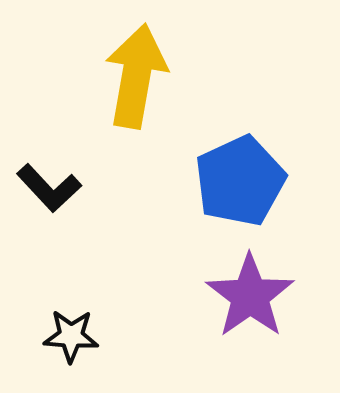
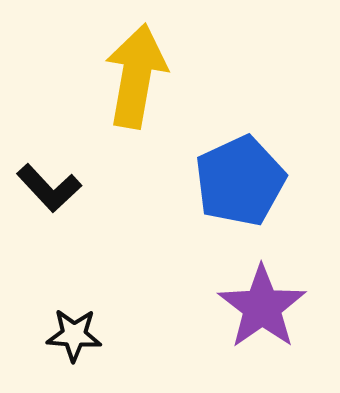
purple star: moved 12 px right, 11 px down
black star: moved 3 px right, 1 px up
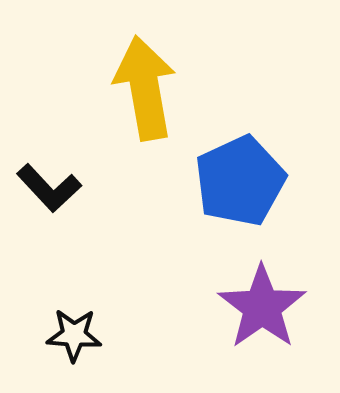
yellow arrow: moved 9 px right, 12 px down; rotated 20 degrees counterclockwise
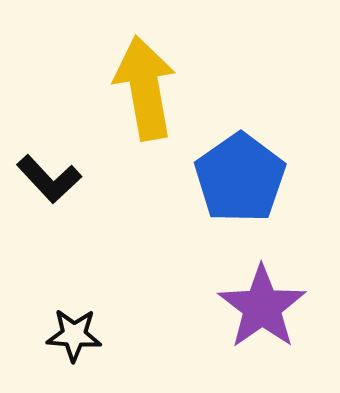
blue pentagon: moved 3 px up; rotated 10 degrees counterclockwise
black L-shape: moved 9 px up
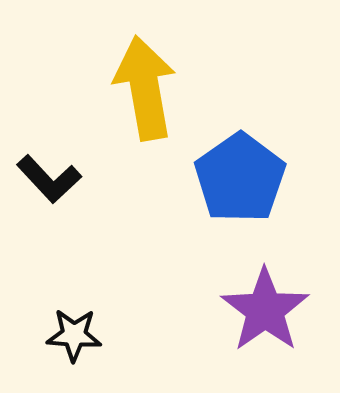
purple star: moved 3 px right, 3 px down
